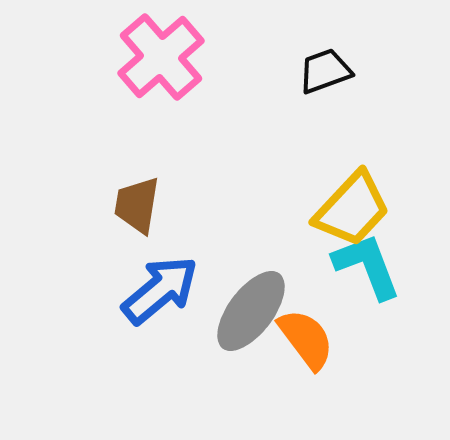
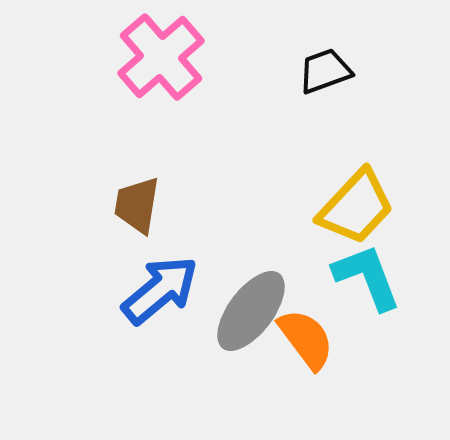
yellow trapezoid: moved 4 px right, 2 px up
cyan L-shape: moved 11 px down
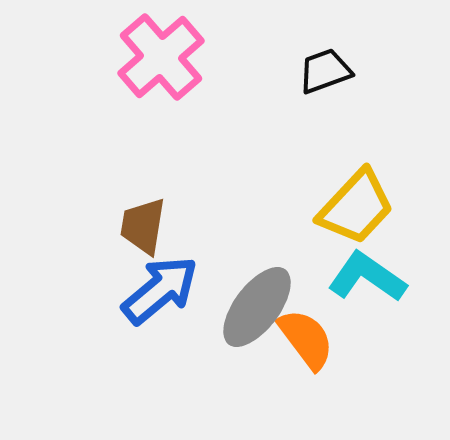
brown trapezoid: moved 6 px right, 21 px down
cyan L-shape: rotated 34 degrees counterclockwise
gray ellipse: moved 6 px right, 4 px up
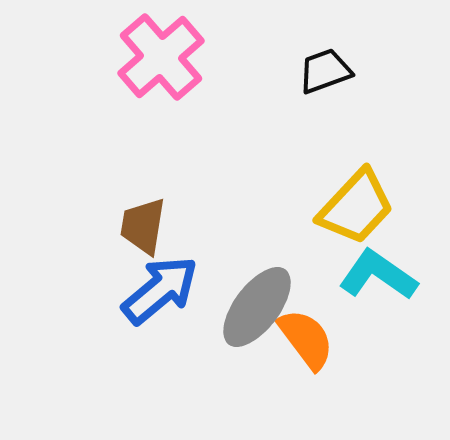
cyan L-shape: moved 11 px right, 2 px up
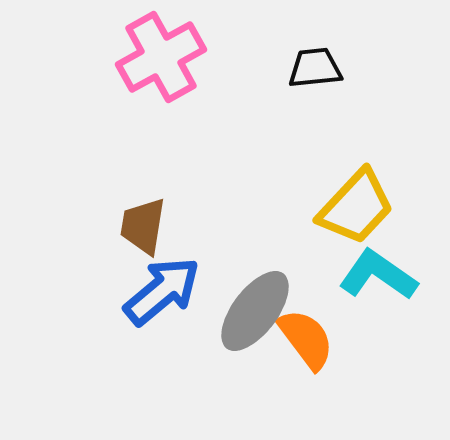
pink cross: rotated 12 degrees clockwise
black trapezoid: moved 10 px left, 3 px up; rotated 14 degrees clockwise
blue arrow: moved 2 px right, 1 px down
gray ellipse: moved 2 px left, 4 px down
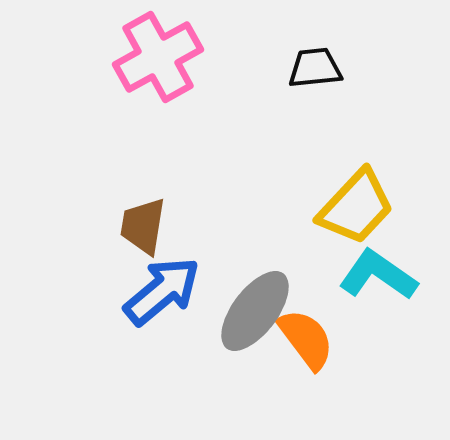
pink cross: moved 3 px left
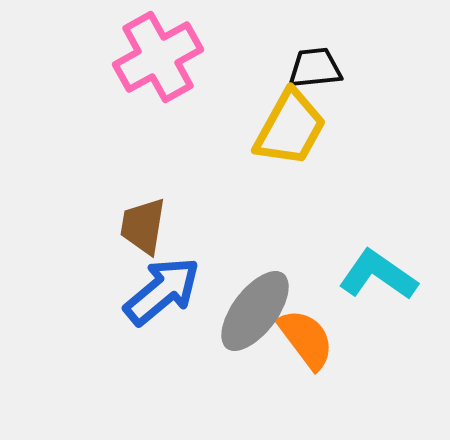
yellow trapezoid: moved 66 px left, 79 px up; rotated 14 degrees counterclockwise
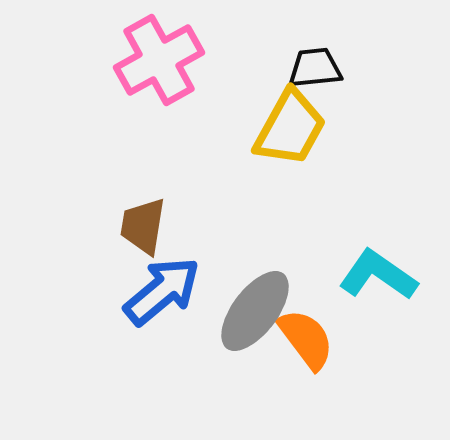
pink cross: moved 1 px right, 3 px down
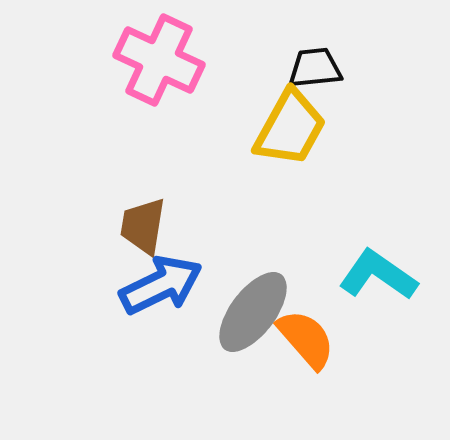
pink cross: rotated 36 degrees counterclockwise
blue arrow: moved 1 px left, 6 px up; rotated 14 degrees clockwise
gray ellipse: moved 2 px left, 1 px down
orange semicircle: rotated 4 degrees counterclockwise
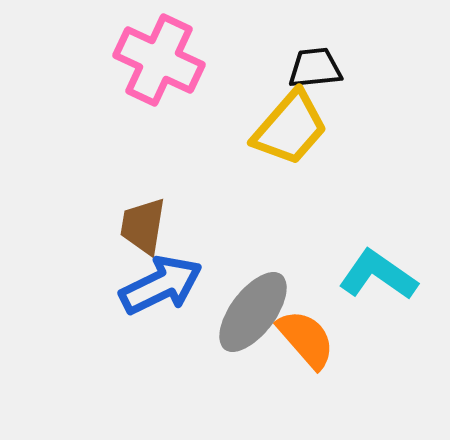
yellow trapezoid: rotated 12 degrees clockwise
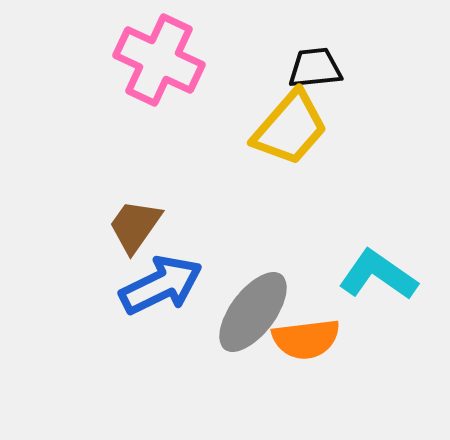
brown trapezoid: moved 8 px left; rotated 26 degrees clockwise
orange semicircle: rotated 124 degrees clockwise
